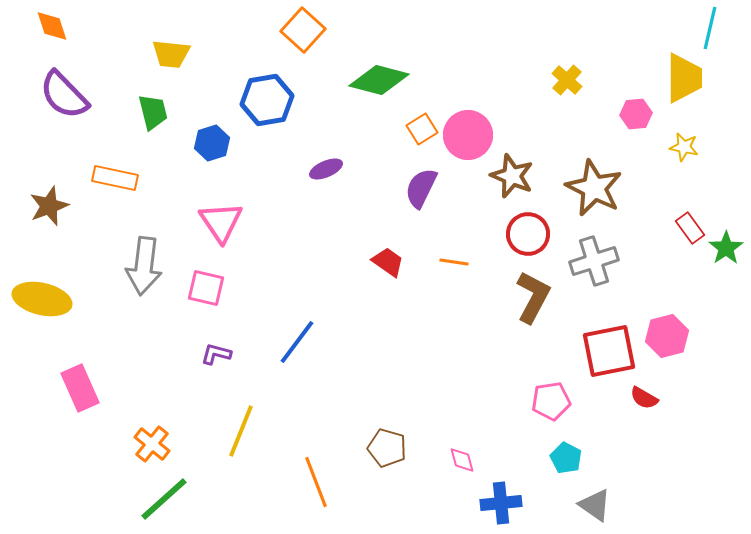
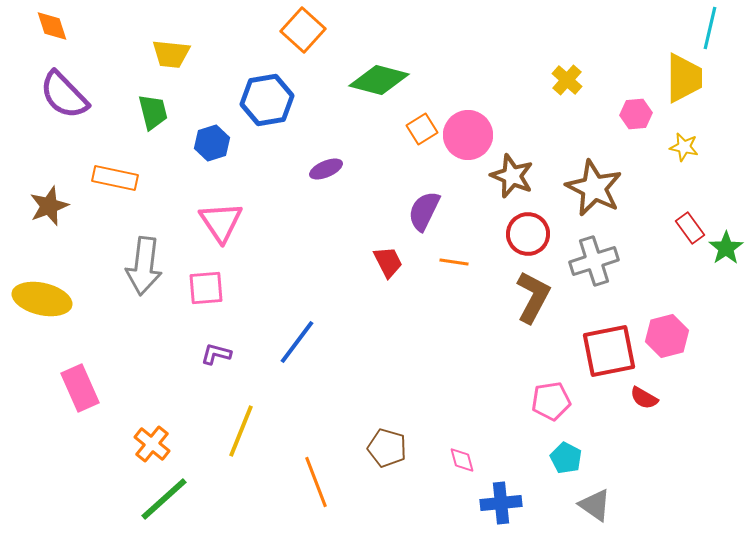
purple semicircle at (421, 188): moved 3 px right, 23 px down
red trapezoid at (388, 262): rotated 28 degrees clockwise
pink square at (206, 288): rotated 18 degrees counterclockwise
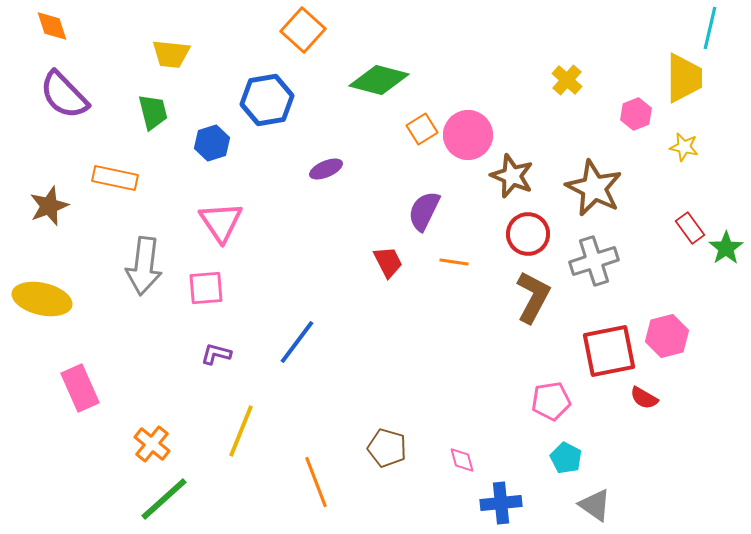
pink hexagon at (636, 114): rotated 16 degrees counterclockwise
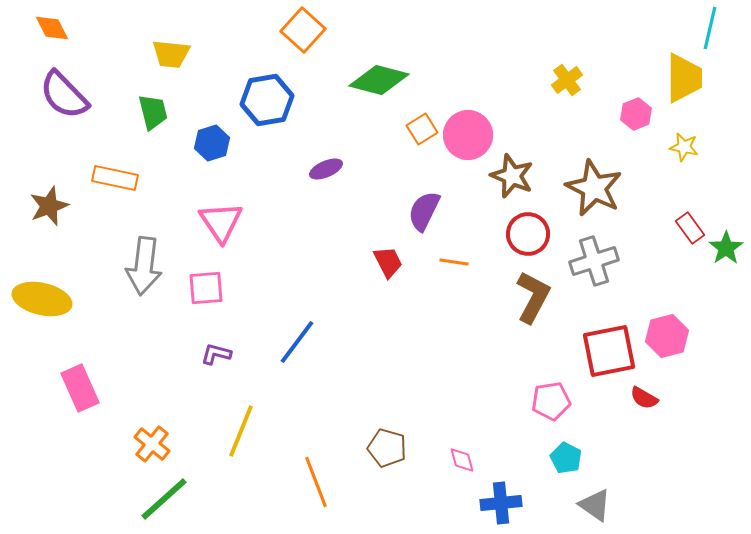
orange diamond at (52, 26): moved 2 px down; rotated 9 degrees counterclockwise
yellow cross at (567, 80): rotated 12 degrees clockwise
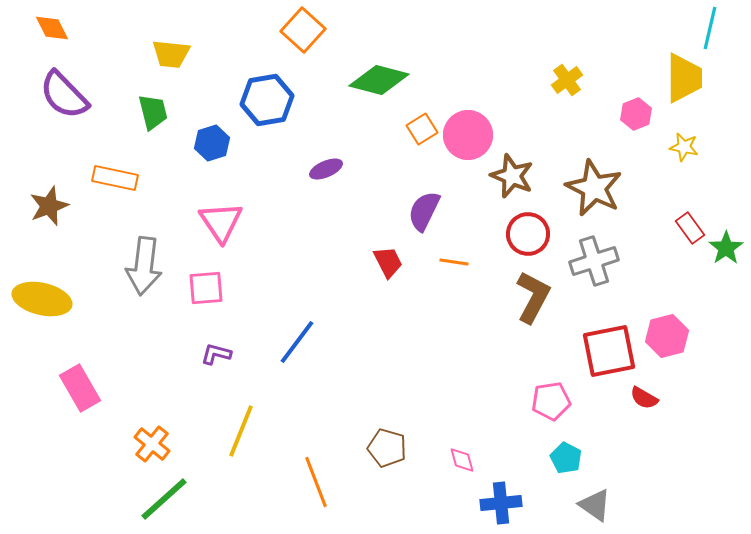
pink rectangle at (80, 388): rotated 6 degrees counterclockwise
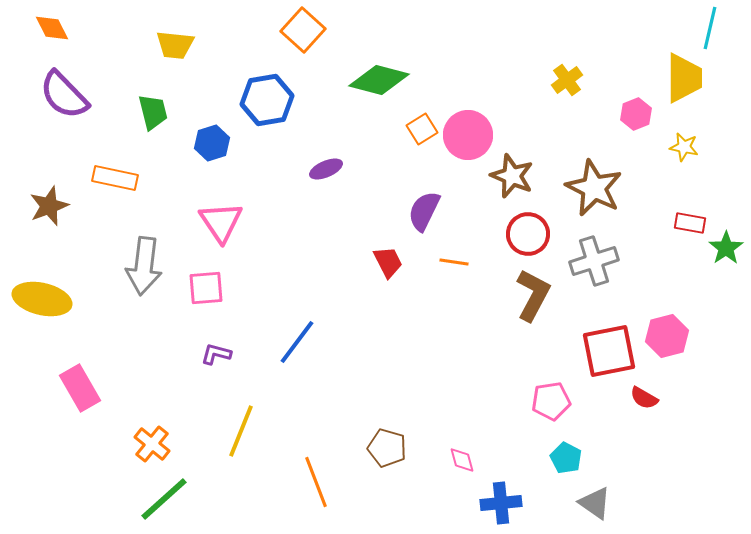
yellow trapezoid at (171, 54): moved 4 px right, 9 px up
red rectangle at (690, 228): moved 5 px up; rotated 44 degrees counterclockwise
brown L-shape at (533, 297): moved 2 px up
gray triangle at (595, 505): moved 2 px up
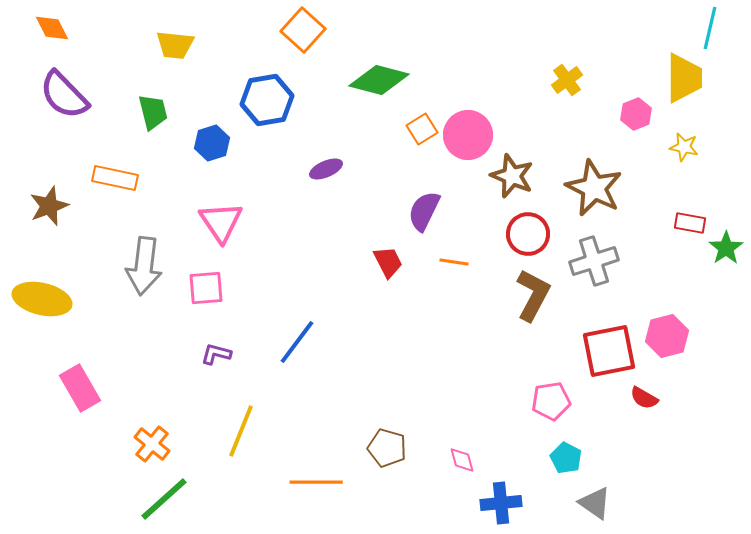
orange line at (316, 482): rotated 69 degrees counterclockwise
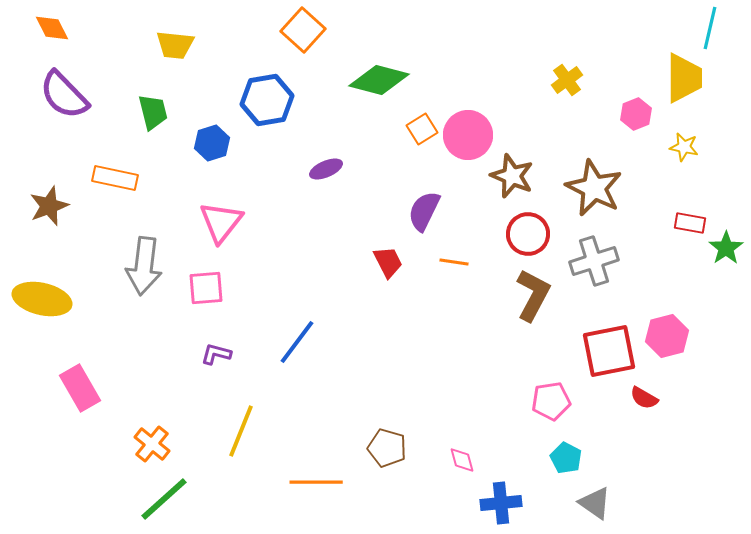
pink triangle at (221, 222): rotated 12 degrees clockwise
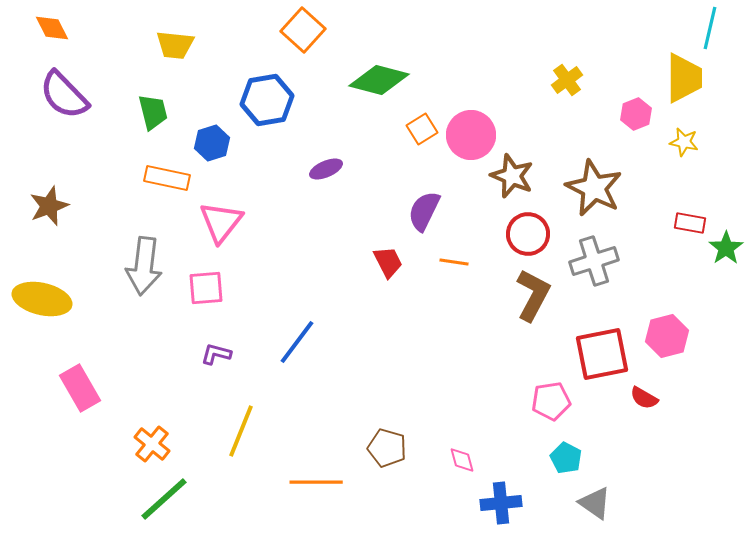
pink circle at (468, 135): moved 3 px right
yellow star at (684, 147): moved 5 px up
orange rectangle at (115, 178): moved 52 px right
red square at (609, 351): moved 7 px left, 3 px down
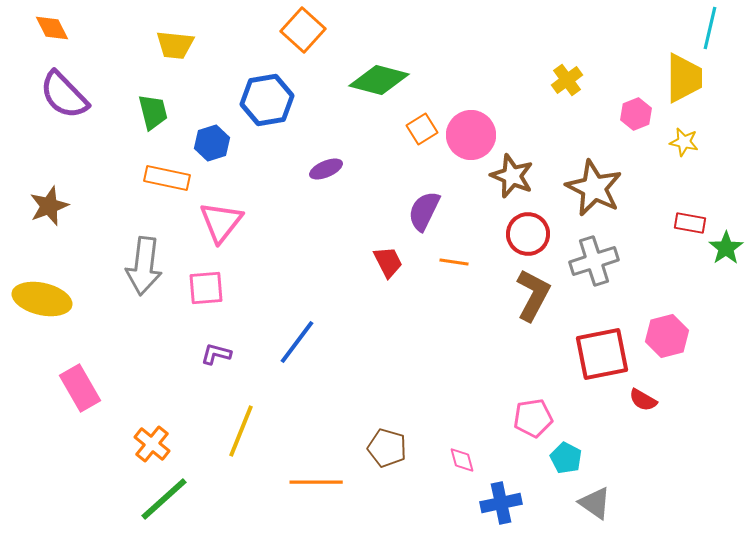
red semicircle at (644, 398): moved 1 px left, 2 px down
pink pentagon at (551, 401): moved 18 px left, 17 px down
blue cross at (501, 503): rotated 6 degrees counterclockwise
